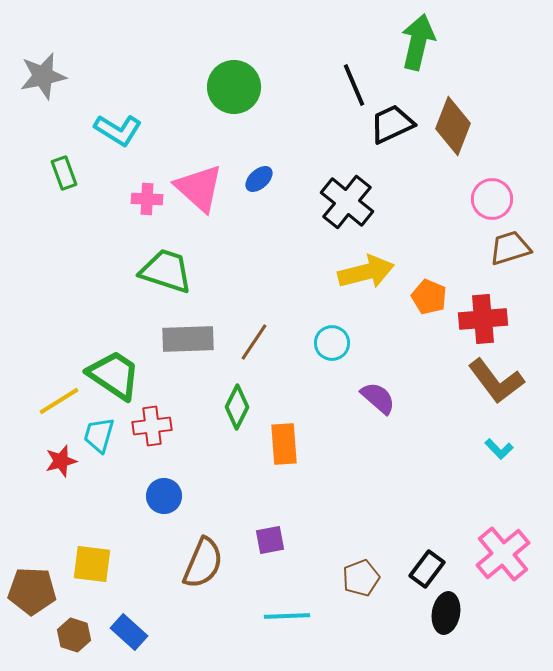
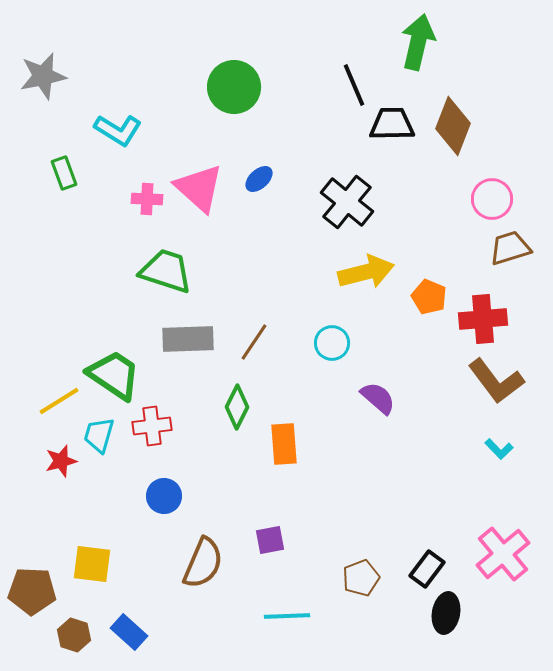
black trapezoid at (392, 124): rotated 24 degrees clockwise
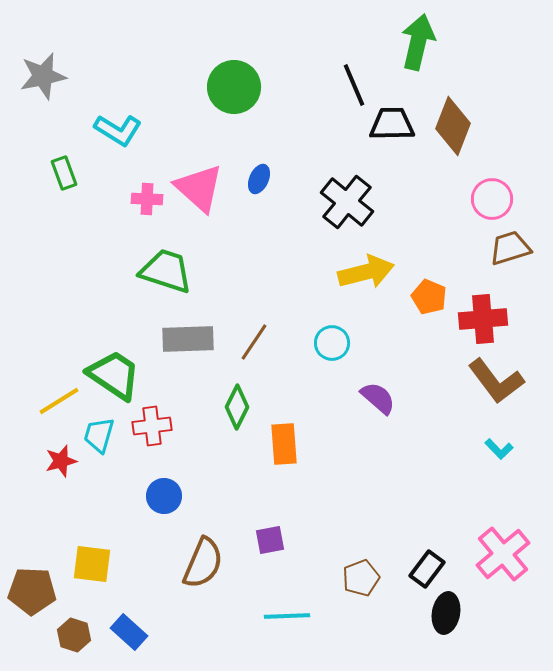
blue ellipse at (259, 179): rotated 24 degrees counterclockwise
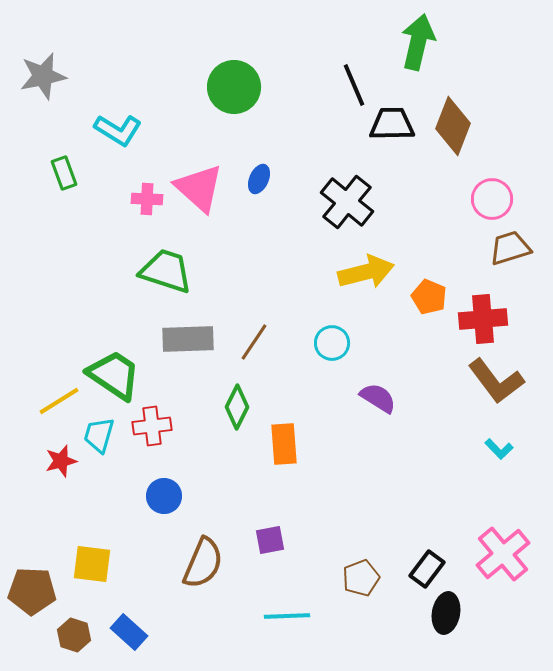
purple semicircle at (378, 398): rotated 9 degrees counterclockwise
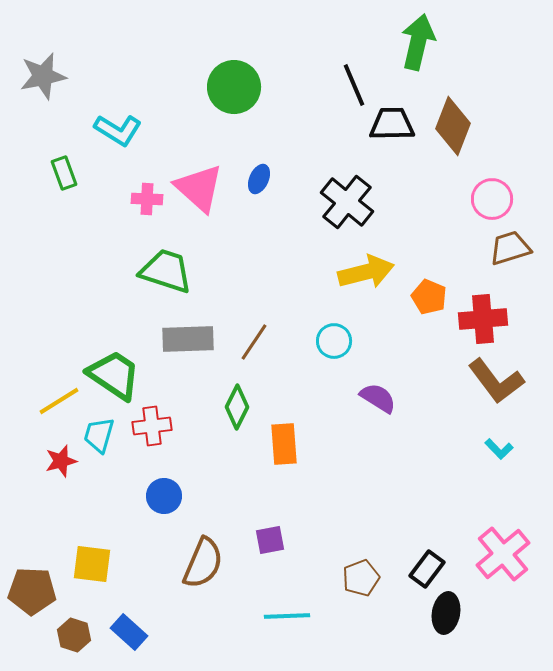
cyan circle at (332, 343): moved 2 px right, 2 px up
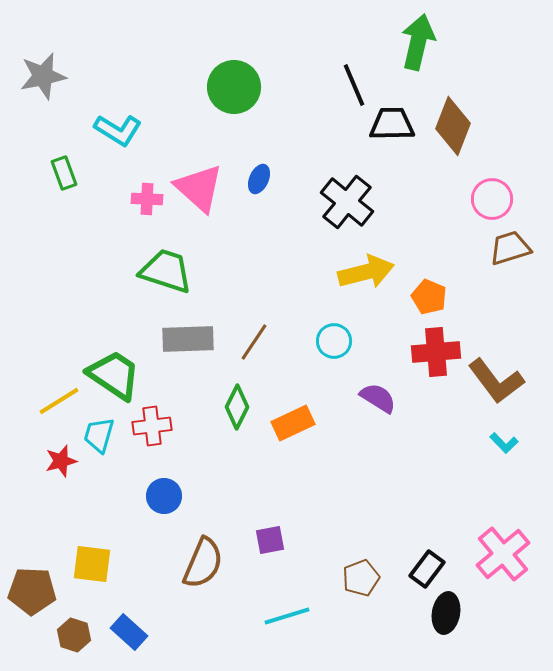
red cross at (483, 319): moved 47 px left, 33 px down
orange rectangle at (284, 444): moved 9 px right, 21 px up; rotated 69 degrees clockwise
cyan L-shape at (499, 449): moved 5 px right, 6 px up
cyan line at (287, 616): rotated 15 degrees counterclockwise
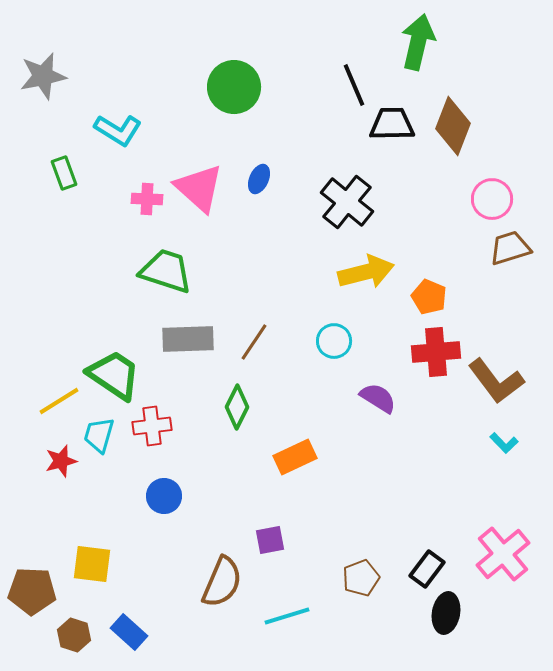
orange rectangle at (293, 423): moved 2 px right, 34 px down
brown semicircle at (203, 563): moved 19 px right, 19 px down
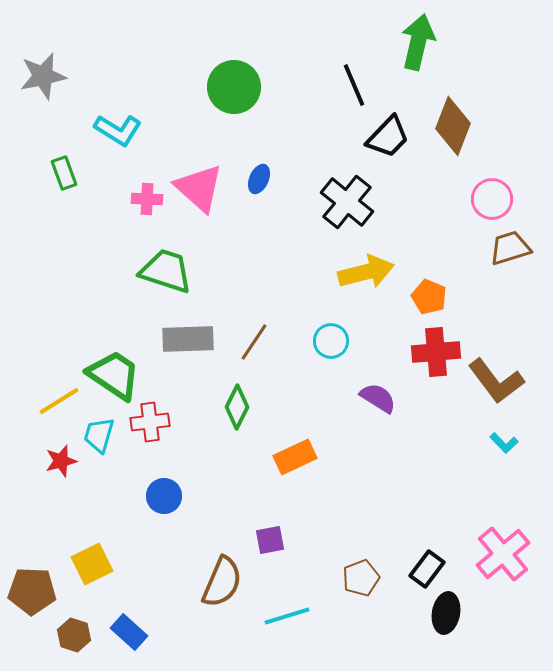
black trapezoid at (392, 124): moved 4 px left, 13 px down; rotated 135 degrees clockwise
cyan circle at (334, 341): moved 3 px left
red cross at (152, 426): moved 2 px left, 4 px up
yellow square at (92, 564): rotated 33 degrees counterclockwise
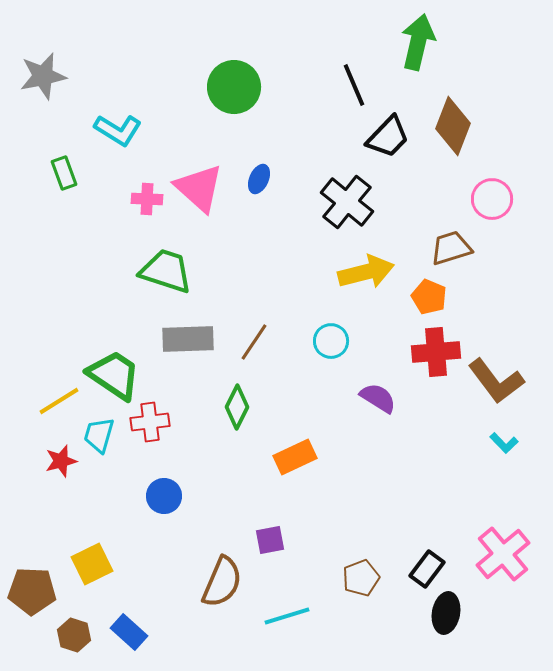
brown trapezoid at (510, 248): moved 59 px left
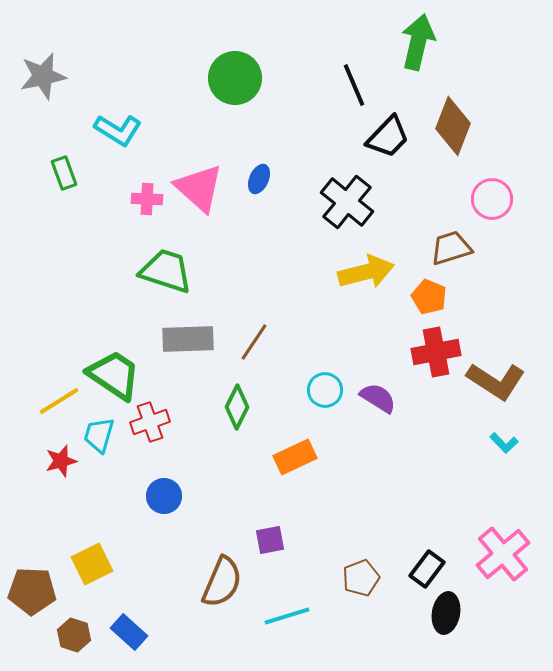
green circle at (234, 87): moved 1 px right, 9 px up
cyan circle at (331, 341): moved 6 px left, 49 px down
red cross at (436, 352): rotated 6 degrees counterclockwise
brown L-shape at (496, 381): rotated 20 degrees counterclockwise
red cross at (150, 422): rotated 12 degrees counterclockwise
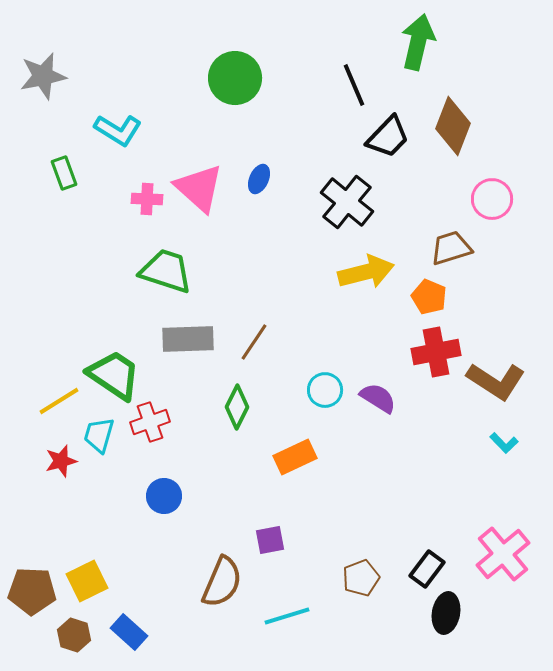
yellow square at (92, 564): moved 5 px left, 17 px down
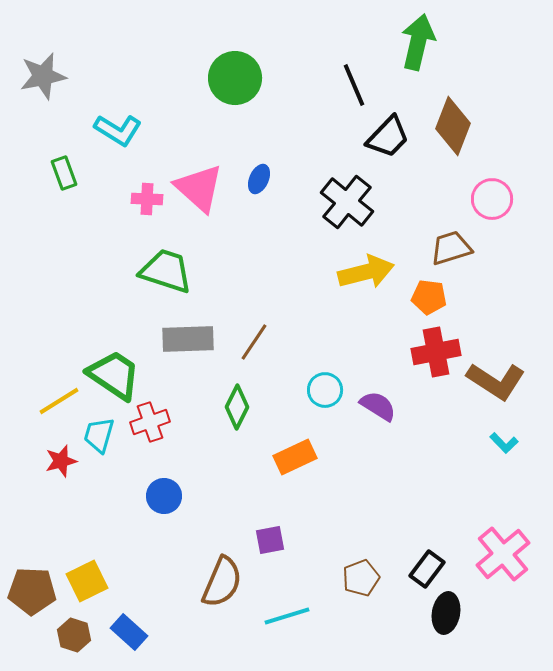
orange pentagon at (429, 297): rotated 16 degrees counterclockwise
purple semicircle at (378, 398): moved 8 px down
